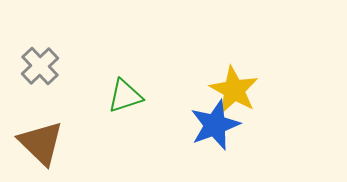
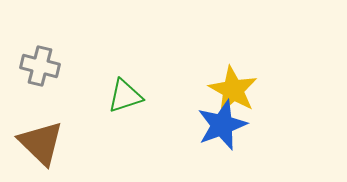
gray cross: rotated 33 degrees counterclockwise
yellow star: moved 1 px left
blue star: moved 7 px right
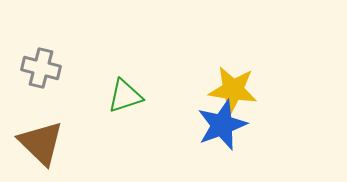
gray cross: moved 1 px right, 2 px down
yellow star: rotated 21 degrees counterclockwise
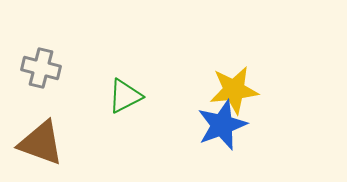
yellow star: moved 1 px right; rotated 15 degrees counterclockwise
green triangle: rotated 9 degrees counterclockwise
brown triangle: rotated 24 degrees counterclockwise
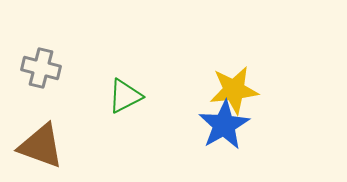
blue star: moved 2 px right; rotated 9 degrees counterclockwise
brown triangle: moved 3 px down
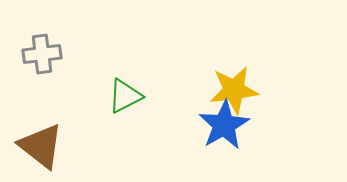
gray cross: moved 1 px right, 14 px up; rotated 21 degrees counterclockwise
brown triangle: rotated 18 degrees clockwise
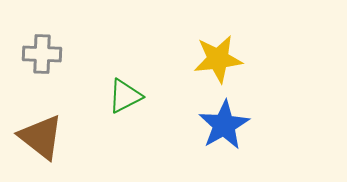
gray cross: rotated 9 degrees clockwise
yellow star: moved 16 px left, 31 px up
brown triangle: moved 9 px up
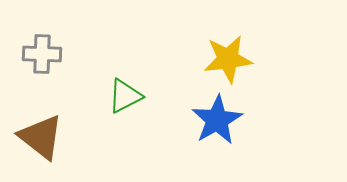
yellow star: moved 10 px right
blue star: moved 7 px left, 5 px up
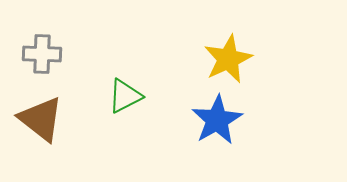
yellow star: rotated 18 degrees counterclockwise
brown triangle: moved 18 px up
